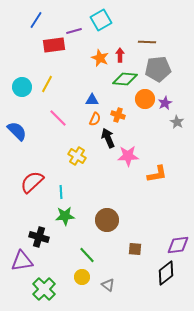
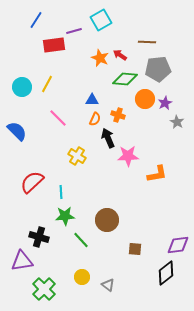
red arrow: rotated 56 degrees counterclockwise
green line: moved 6 px left, 15 px up
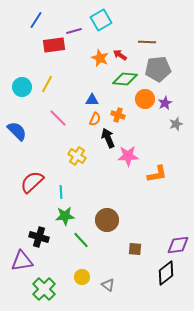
gray star: moved 1 px left, 2 px down; rotated 24 degrees clockwise
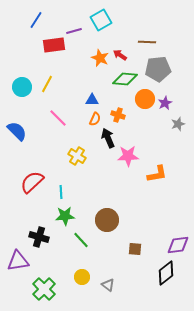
gray star: moved 2 px right
purple triangle: moved 4 px left
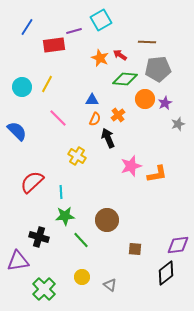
blue line: moved 9 px left, 7 px down
orange cross: rotated 32 degrees clockwise
pink star: moved 3 px right, 10 px down; rotated 15 degrees counterclockwise
gray triangle: moved 2 px right
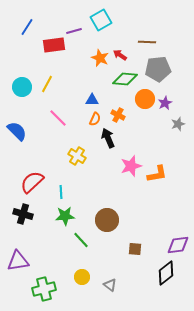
orange cross: rotated 24 degrees counterclockwise
black cross: moved 16 px left, 23 px up
green cross: rotated 30 degrees clockwise
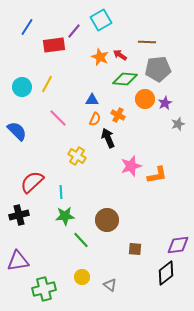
purple line: rotated 35 degrees counterclockwise
orange star: moved 1 px up
orange L-shape: moved 1 px down
black cross: moved 4 px left, 1 px down; rotated 30 degrees counterclockwise
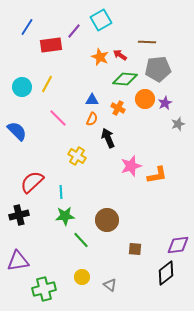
red rectangle: moved 3 px left
orange cross: moved 7 px up
orange semicircle: moved 3 px left
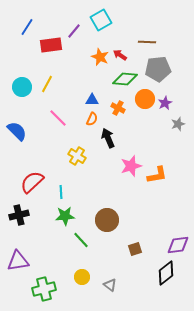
brown square: rotated 24 degrees counterclockwise
